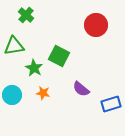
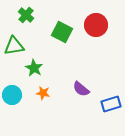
green square: moved 3 px right, 24 px up
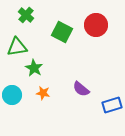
green triangle: moved 3 px right, 1 px down
blue rectangle: moved 1 px right, 1 px down
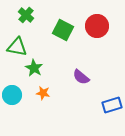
red circle: moved 1 px right, 1 px down
green square: moved 1 px right, 2 px up
green triangle: rotated 20 degrees clockwise
purple semicircle: moved 12 px up
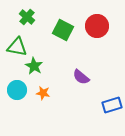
green cross: moved 1 px right, 2 px down
green star: moved 2 px up
cyan circle: moved 5 px right, 5 px up
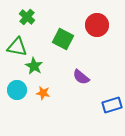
red circle: moved 1 px up
green square: moved 9 px down
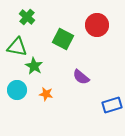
orange star: moved 3 px right, 1 px down
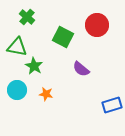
green square: moved 2 px up
purple semicircle: moved 8 px up
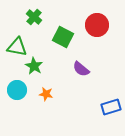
green cross: moved 7 px right
blue rectangle: moved 1 px left, 2 px down
